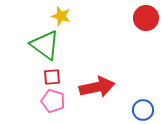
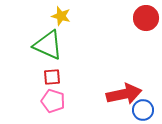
green triangle: moved 3 px right; rotated 12 degrees counterclockwise
red arrow: moved 27 px right, 7 px down
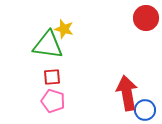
yellow star: moved 3 px right, 13 px down
green triangle: rotated 16 degrees counterclockwise
red arrow: moved 3 px right, 1 px up; rotated 88 degrees counterclockwise
blue circle: moved 2 px right
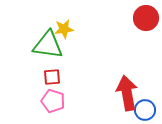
yellow star: rotated 24 degrees counterclockwise
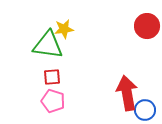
red circle: moved 1 px right, 8 px down
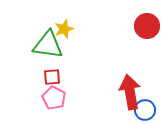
yellow star: rotated 12 degrees counterclockwise
red arrow: moved 3 px right, 1 px up
pink pentagon: moved 1 px right, 3 px up; rotated 10 degrees clockwise
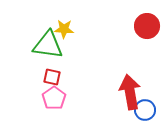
yellow star: rotated 24 degrees clockwise
red square: rotated 18 degrees clockwise
pink pentagon: rotated 10 degrees clockwise
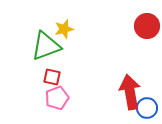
yellow star: rotated 18 degrees counterclockwise
green triangle: moved 2 px left, 1 px down; rotated 28 degrees counterclockwise
pink pentagon: moved 3 px right; rotated 15 degrees clockwise
blue circle: moved 2 px right, 2 px up
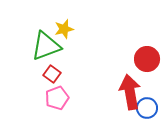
red circle: moved 33 px down
red square: moved 3 px up; rotated 24 degrees clockwise
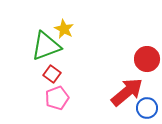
yellow star: rotated 30 degrees counterclockwise
red arrow: moved 3 px left; rotated 60 degrees clockwise
